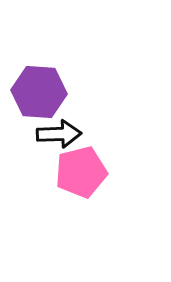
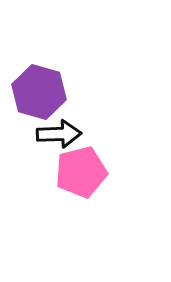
purple hexagon: rotated 12 degrees clockwise
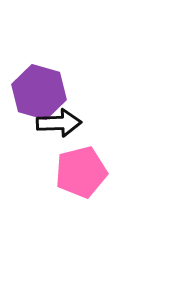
black arrow: moved 11 px up
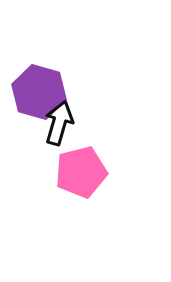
black arrow: rotated 72 degrees counterclockwise
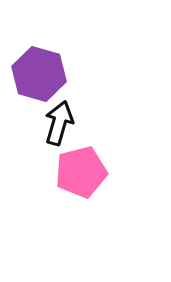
purple hexagon: moved 18 px up
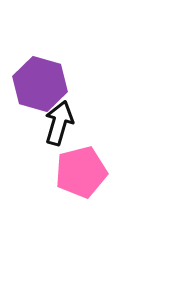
purple hexagon: moved 1 px right, 10 px down
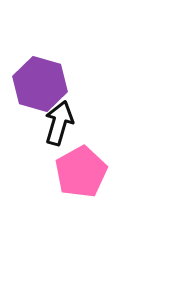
pink pentagon: rotated 15 degrees counterclockwise
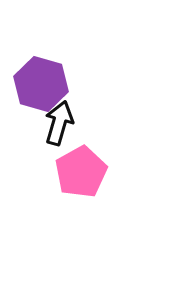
purple hexagon: moved 1 px right
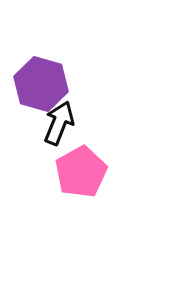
black arrow: rotated 6 degrees clockwise
